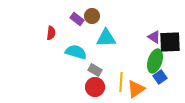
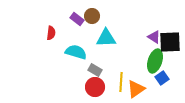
blue square: moved 2 px right, 1 px down
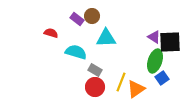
red semicircle: rotated 80 degrees counterclockwise
yellow line: rotated 18 degrees clockwise
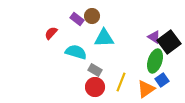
red semicircle: rotated 64 degrees counterclockwise
cyan triangle: moved 2 px left
black square: moved 1 px left; rotated 35 degrees counterclockwise
blue square: moved 2 px down
orange triangle: moved 10 px right
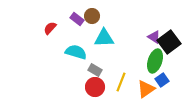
red semicircle: moved 1 px left, 5 px up
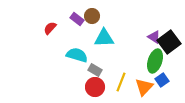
cyan semicircle: moved 1 px right, 3 px down
orange triangle: moved 2 px left, 2 px up; rotated 12 degrees counterclockwise
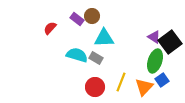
black square: moved 1 px right
gray rectangle: moved 1 px right, 12 px up
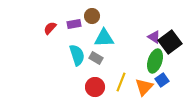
purple rectangle: moved 3 px left, 5 px down; rotated 48 degrees counterclockwise
cyan semicircle: rotated 55 degrees clockwise
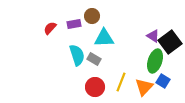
purple triangle: moved 1 px left, 1 px up
gray rectangle: moved 2 px left, 1 px down
blue square: moved 1 px right, 1 px down; rotated 24 degrees counterclockwise
